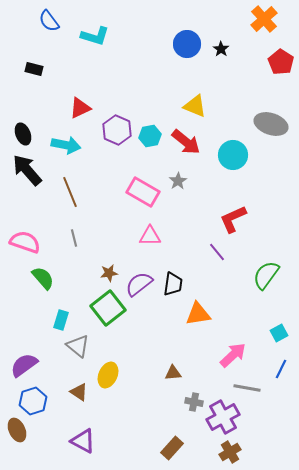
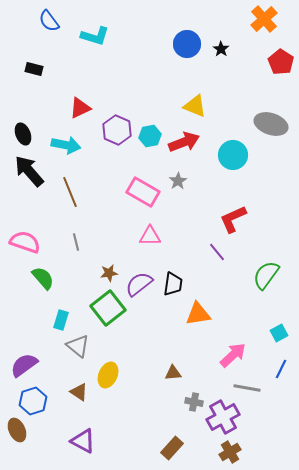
red arrow at (186, 142): moved 2 px left; rotated 60 degrees counterclockwise
black arrow at (27, 170): moved 2 px right, 1 px down
gray line at (74, 238): moved 2 px right, 4 px down
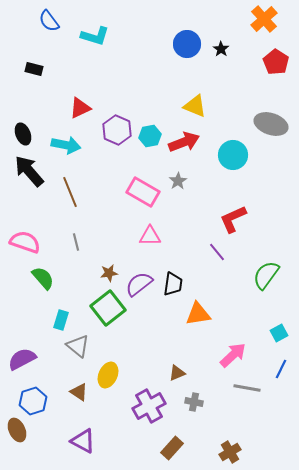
red pentagon at (281, 62): moved 5 px left
purple semicircle at (24, 365): moved 2 px left, 6 px up; rotated 8 degrees clockwise
brown triangle at (173, 373): moved 4 px right; rotated 18 degrees counterclockwise
purple cross at (223, 417): moved 74 px left, 11 px up
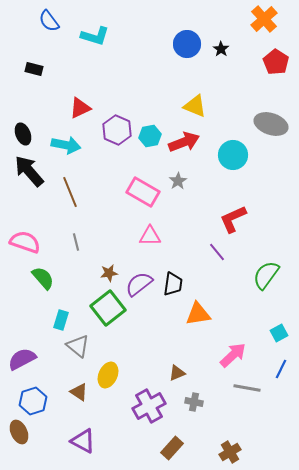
brown ellipse at (17, 430): moved 2 px right, 2 px down
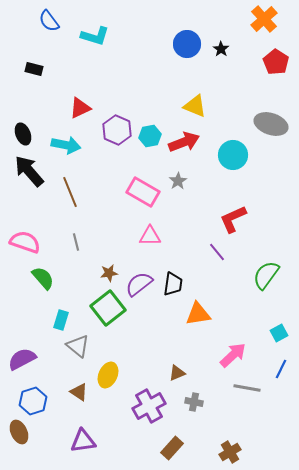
purple triangle at (83, 441): rotated 36 degrees counterclockwise
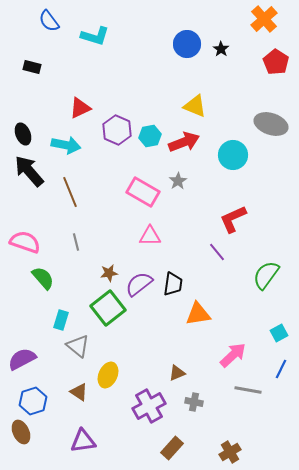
black rectangle at (34, 69): moved 2 px left, 2 px up
gray line at (247, 388): moved 1 px right, 2 px down
brown ellipse at (19, 432): moved 2 px right
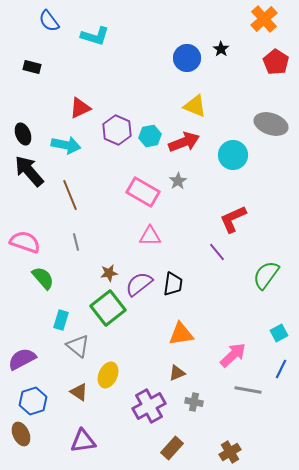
blue circle at (187, 44): moved 14 px down
brown line at (70, 192): moved 3 px down
orange triangle at (198, 314): moved 17 px left, 20 px down
brown ellipse at (21, 432): moved 2 px down
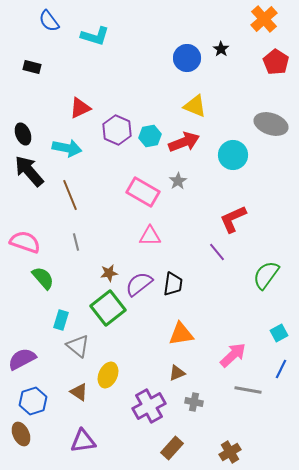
cyan arrow at (66, 145): moved 1 px right, 3 px down
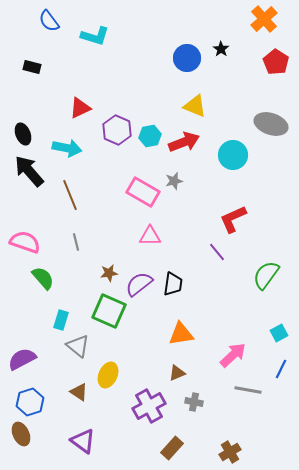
gray star at (178, 181): moved 4 px left; rotated 18 degrees clockwise
green square at (108, 308): moved 1 px right, 3 px down; rotated 28 degrees counterclockwise
blue hexagon at (33, 401): moved 3 px left, 1 px down
purple triangle at (83, 441): rotated 44 degrees clockwise
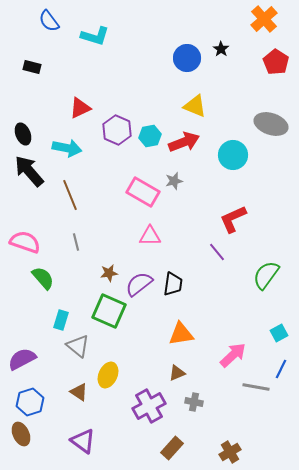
gray line at (248, 390): moved 8 px right, 3 px up
